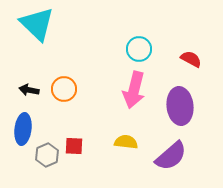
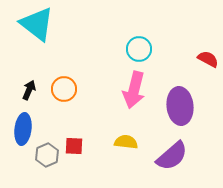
cyan triangle: rotated 6 degrees counterclockwise
red semicircle: moved 17 px right
black arrow: rotated 102 degrees clockwise
purple semicircle: moved 1 px right
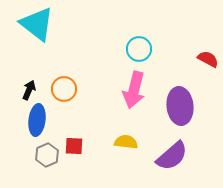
blue ellipse: moved 14 px right, 9 px up
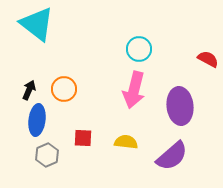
red square: moved 9 px right, 8 px up
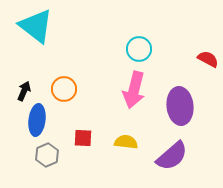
cyan triangle: moved 1 px left, 2 px down
black arrow: moved 5 px left, 1 px down
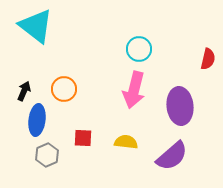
red semicircle: rotated 75 degrees clockwise
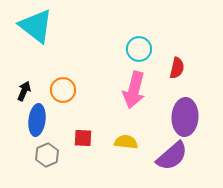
red semicircle: moved 31 px left, 9 px down
orange circle: moved 1 px left, 1 px down
purple ellipse: moved 5 px right, 11 px down; rotated 9 degrees clockwise
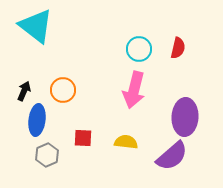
red semicircle: moved 1 px right, 20 px up
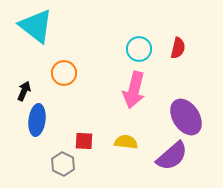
orange circle: moved 1 px right, 17 px up
purple ellipse: moved 1 px right; rotated 36 degrees counterclockwise
red square: moved 1 px right, 3 px down
gray hexagon: moved 16 px right, 9 px down; rotated 10 degrees counterclockwise
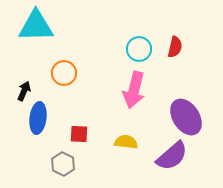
cyan triangle: rotated 39 degrees counterclockwise
red semicircle: moved 3 px left, 1 px up
blue ellipse: moved 1 px right, 2 px up
red square: moved 5 px left, 7 px up
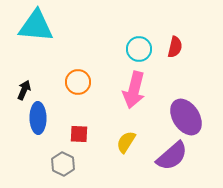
cyan triangle: rotated 6 degrees clockwise
orange circle: moved 14 px right, 9 px down
black arrow: moved 1 px up
blue ellipse: rotated 8 degrees counterclockwise
yellow semicircle: rotated 65 degrees counterclockwise
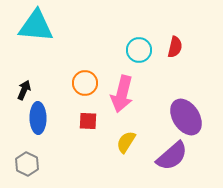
cyan circle: moved 1 px down
orange circle: moved 7 px right, 1 px down
pink arrow: moved 12 px left, 4 px down
red square: moved 9 px right, 13 px up
gray hexagon: moved 36 px left
